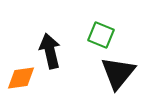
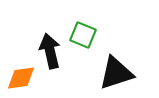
green square: moved 18 px left
black triangle: moved 2 px left; rotated 33 degrees clockwise
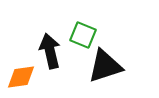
black triangle: moved 11 px left, 7 px up
orange diamond: moved 1 px up
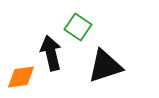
green square: moved 5 px left, 8 px up; rotated 12 degrees clockwise
black arrow: moved 1 px right, 2 px down
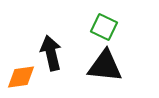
green square: moved 26 px right; rotated 8 degrees counterclockwise
black triangle: rotated 24 degrees clockwise
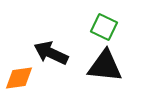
black arrow: rotated 52 degrees counterclockwise
orange diamond: moved 2 px left, 1 px down
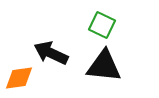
green square: moved 2 px left, 2 px up
black triangle: moved 1 px left
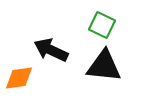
black arrow: moved 3 px up
